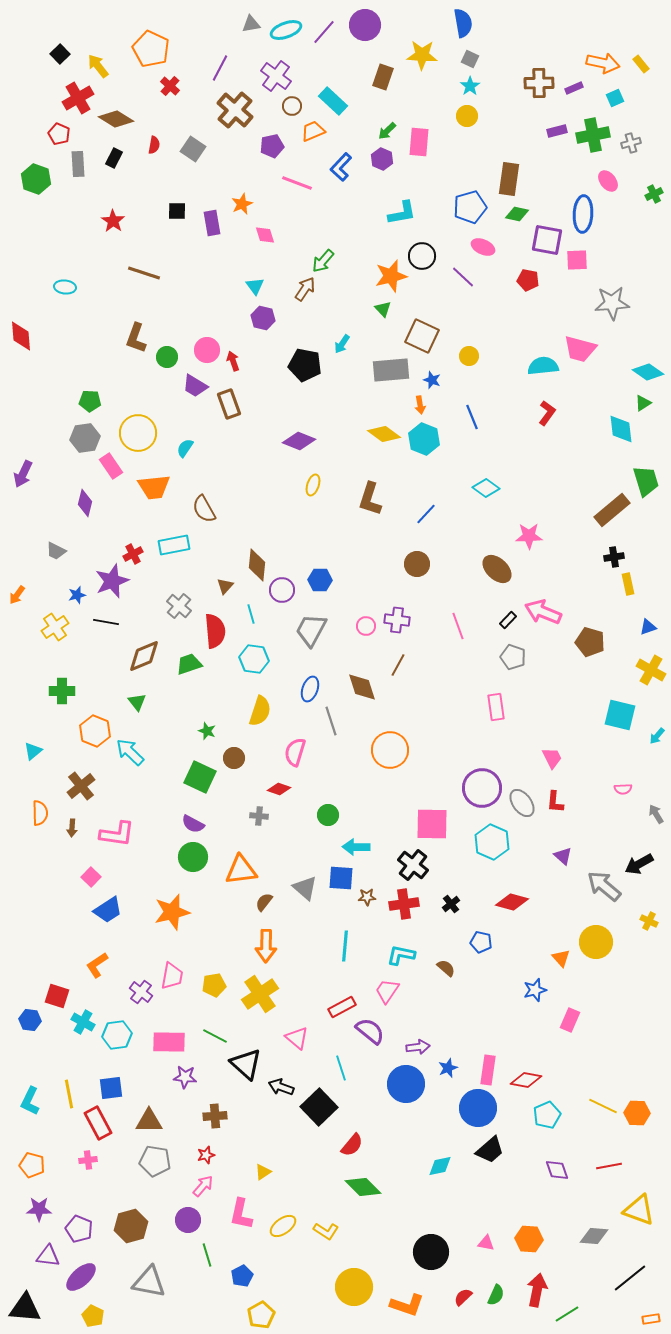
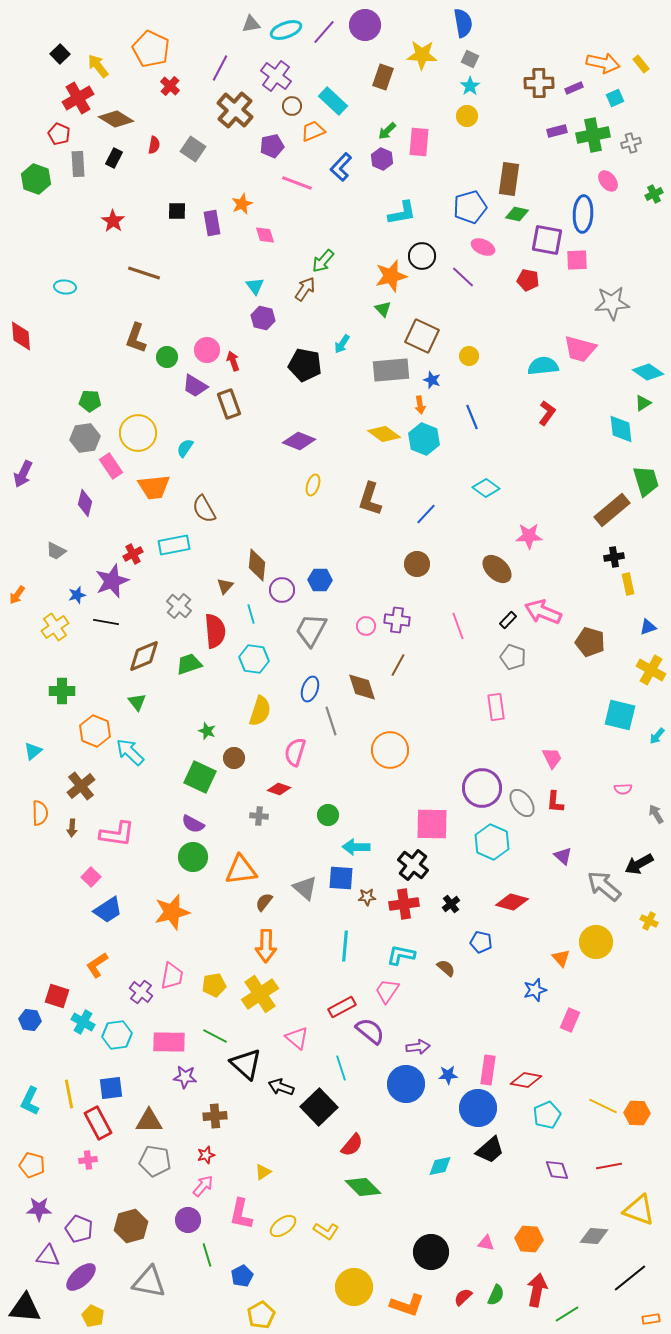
blue star at (448, 1068): moved 7 px down; rotated 18 degrees clockwise
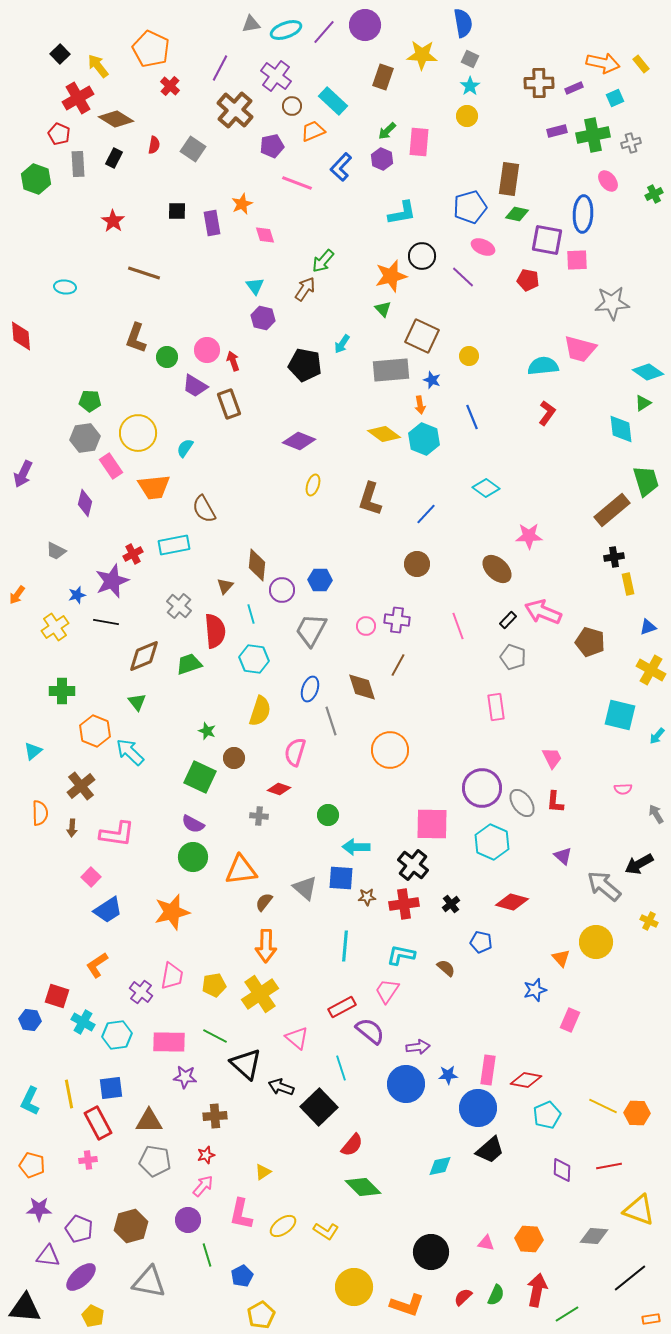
purple diamond at (557, 1170): moved 5 px right; rotated 20 degrees clockwise
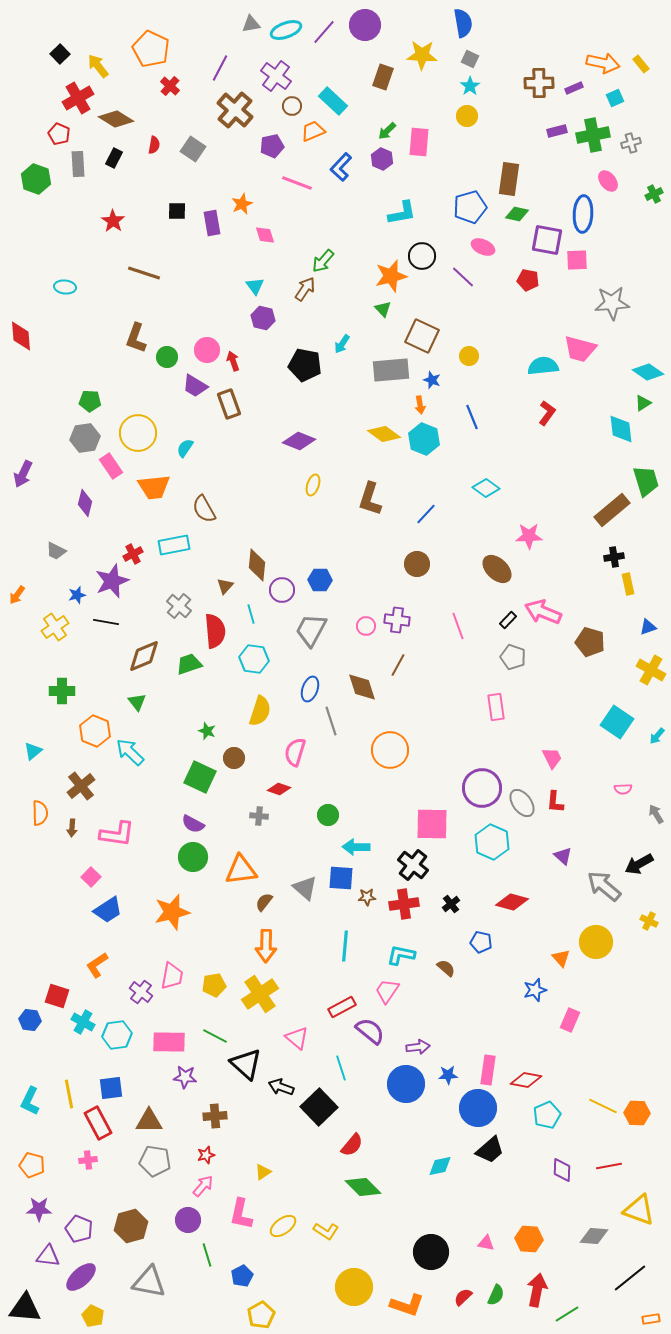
cyan square at (620, 715): moved 3 px left, 7 px down; rotated 20 degrees clockwise
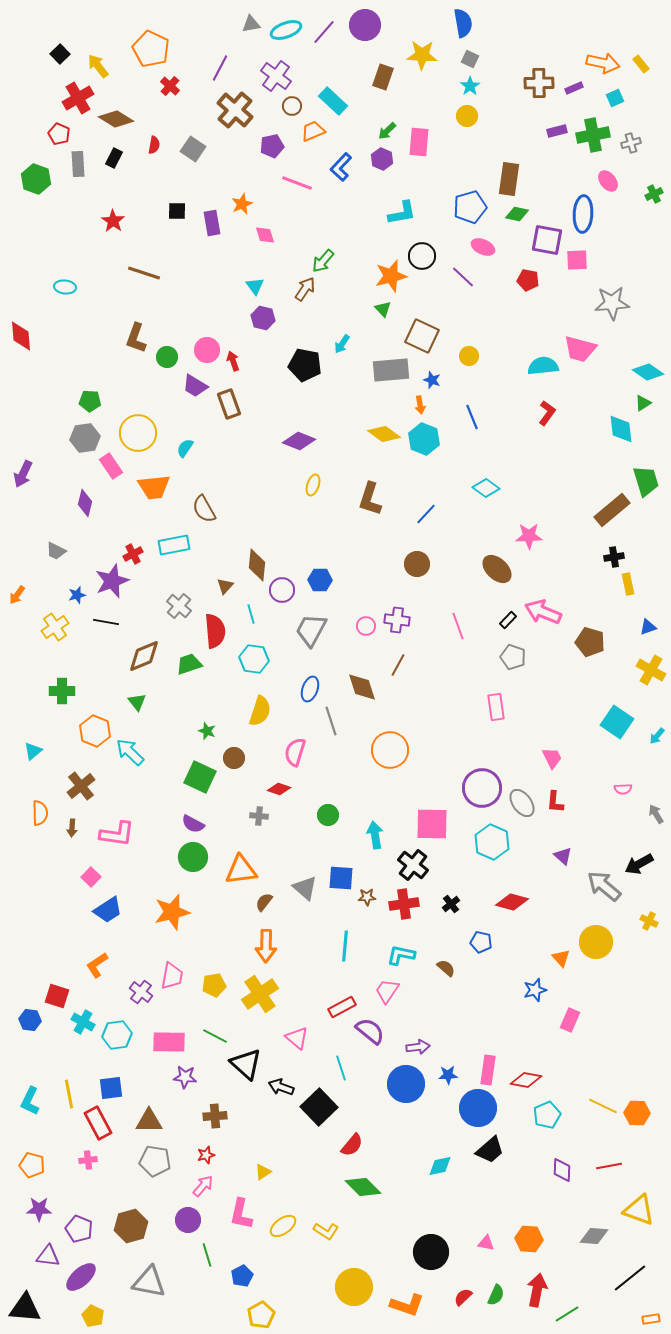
cyan arrow at (356, 847): moved 19 px right, 12 px up; rotated 80 degrees clockwise
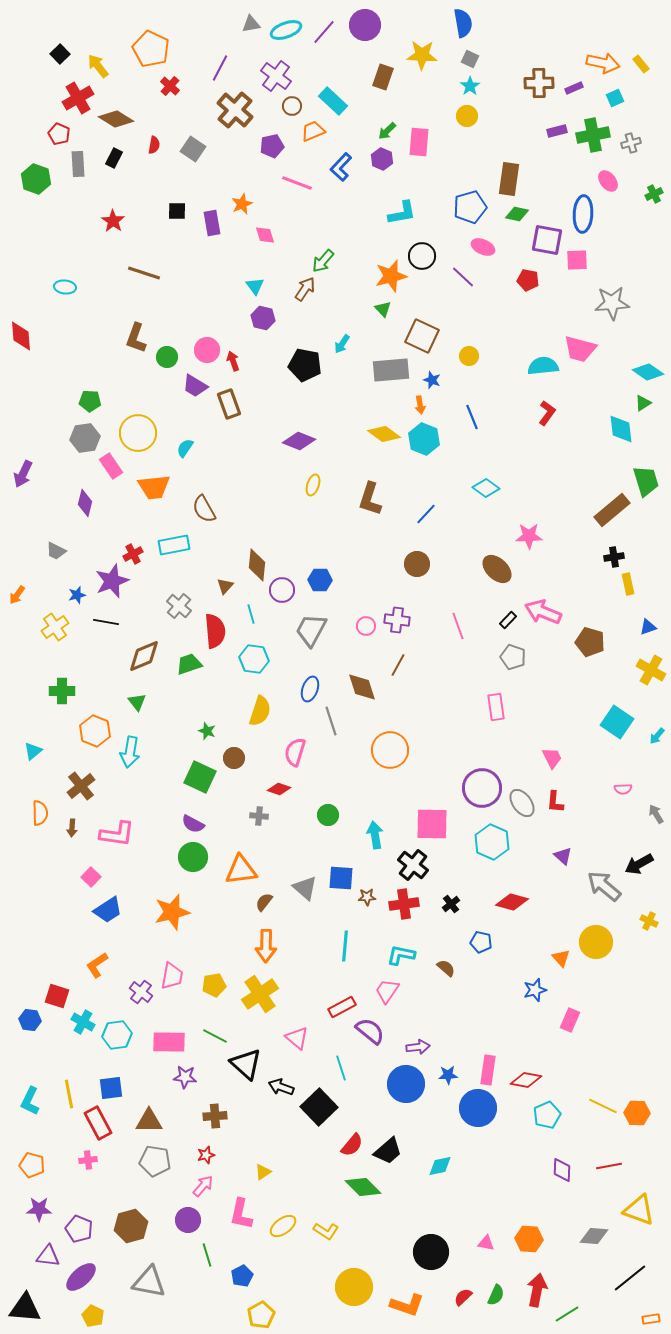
cyan arrow at (130, 752): rotated 124 degrees counterclockwise
black trapezoid at (490, 1150): moved 102 px left, 1 px down
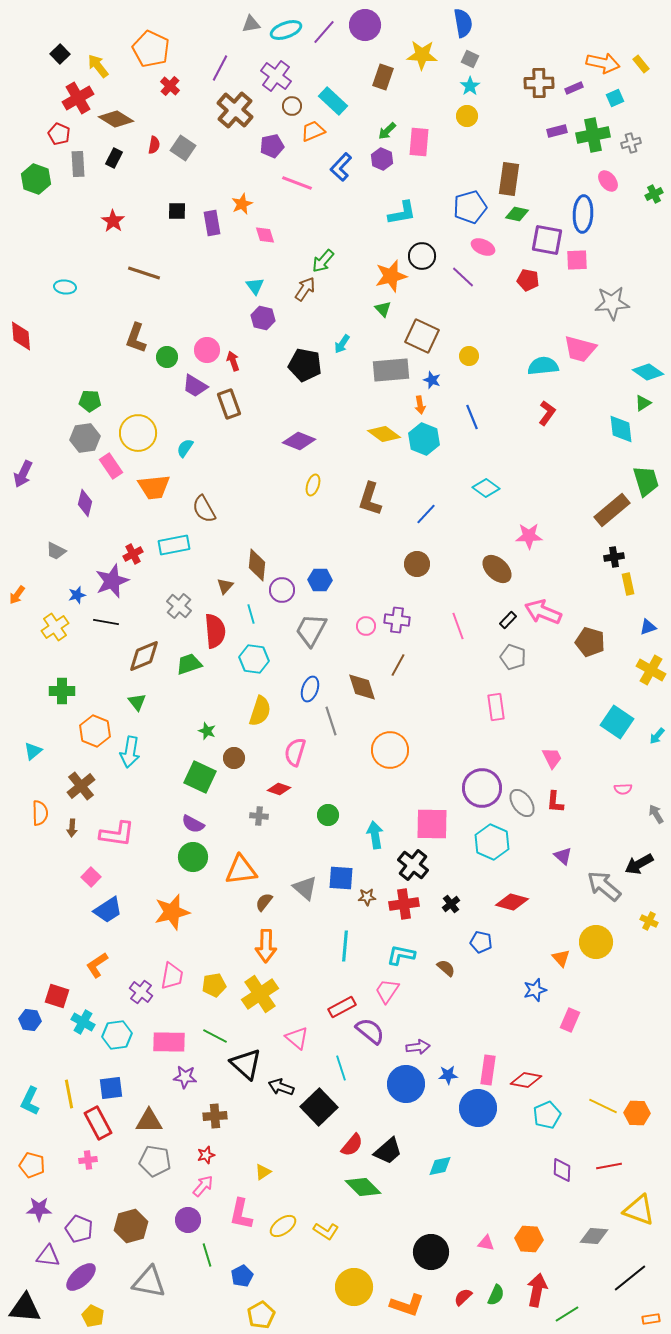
gray square at (193, 149): moved 10 px left, 1 px up
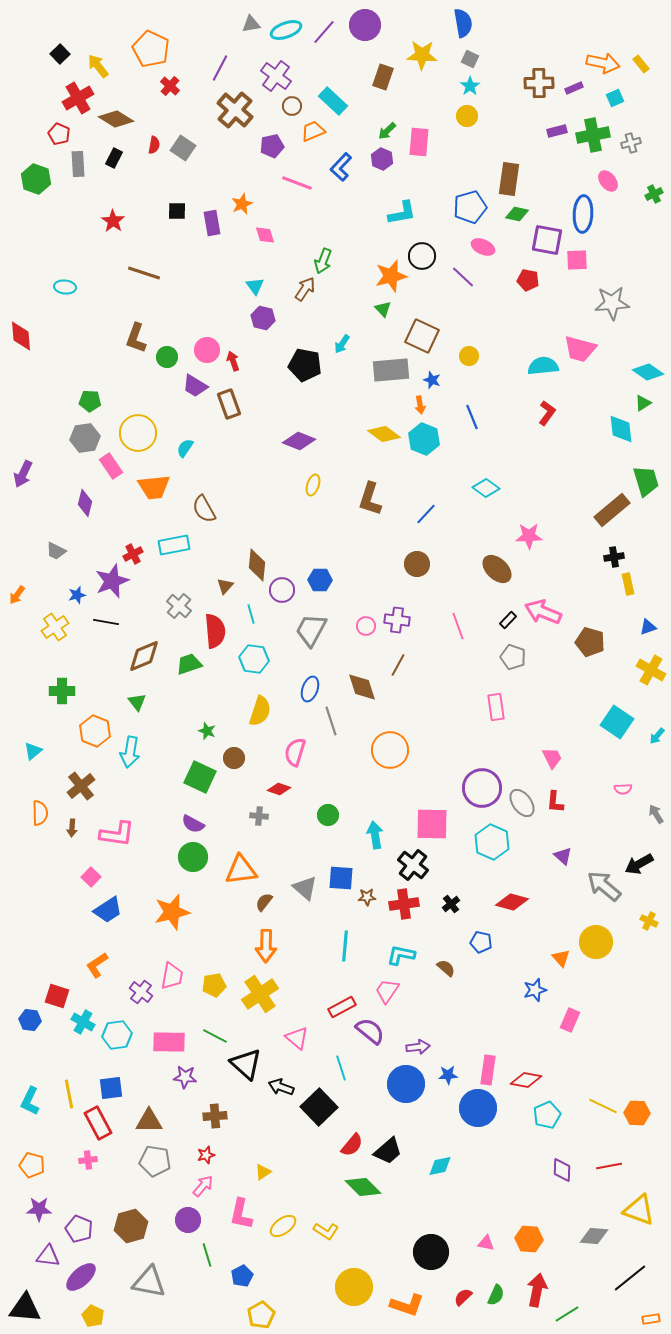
green arrow at (323, 261): rotated 20 degrees counterclockwise
